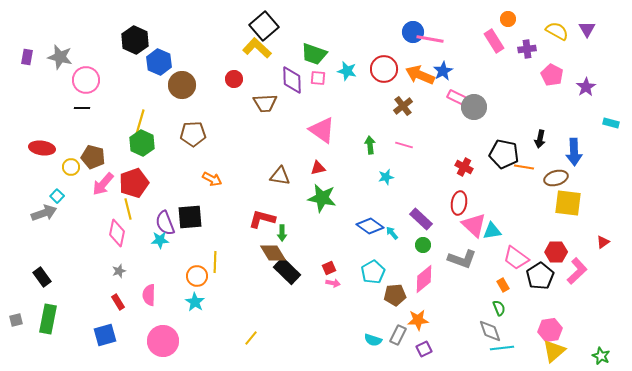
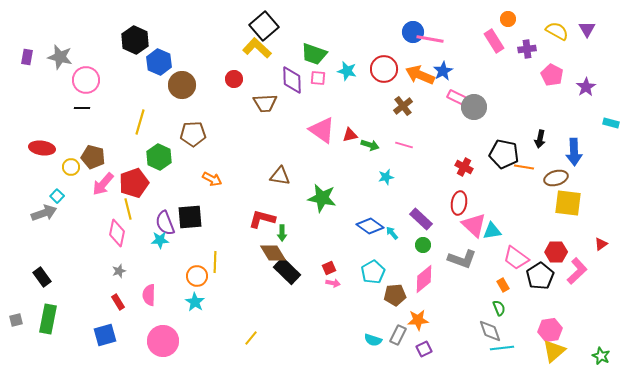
green hexagon at (142, 143): moved 17 px right, 14 px down
green arrow at (370, 145): rotated 114 degrees clockwise
red triangle at (318, 168): moved 32 px right, 33 px up
red triangle at (603, 242): moved 2 px left, 2 px down
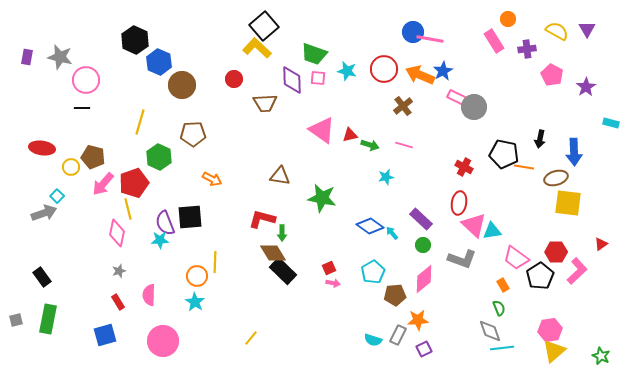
black rectangle at (287, 271): moved 4 px left
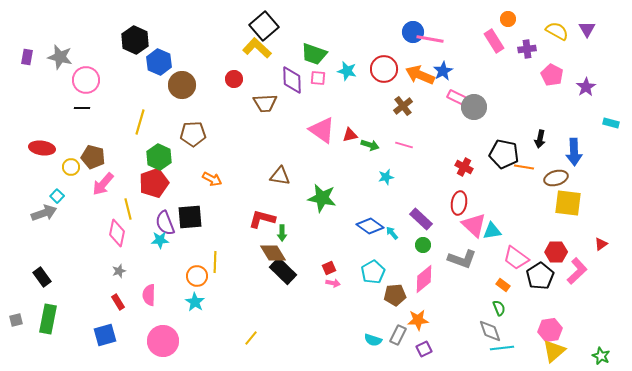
red pentagon at (134, 183): moved 20 px right
orange rectangle at (503, 285): rotated 24 degrees counterclockwise
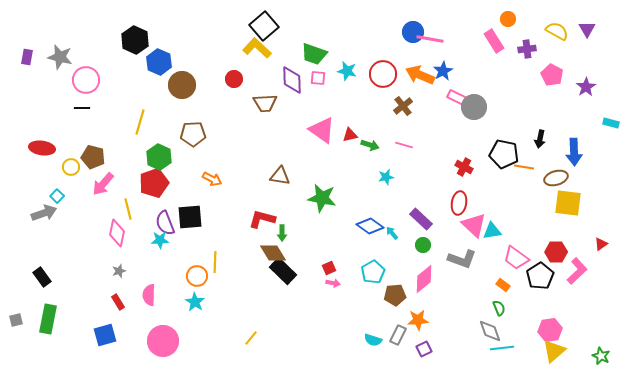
red circle at (384, 69): moved 1 px left, 5 px down
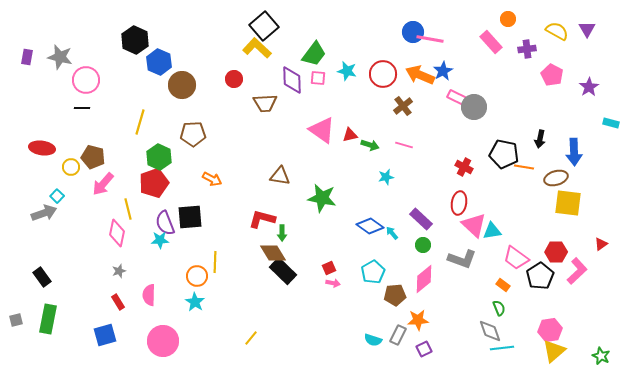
pink rectangle at (494, 41): moved 3 px left, 1 px down; rotated 10 degrees counterclockwise
green trapezoid at (314, 54): rotated 72 degrees counterclockwise
purple star at (586, 87): moved 3 px right
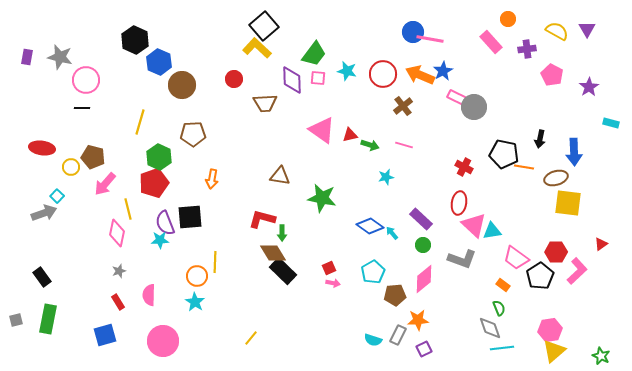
orange arrow at (212, 179): rotated 72 degrees clockwise
pink arrow at (103, 184): moved 2 px right
gray diamond at (490, 331): moved 3 px up
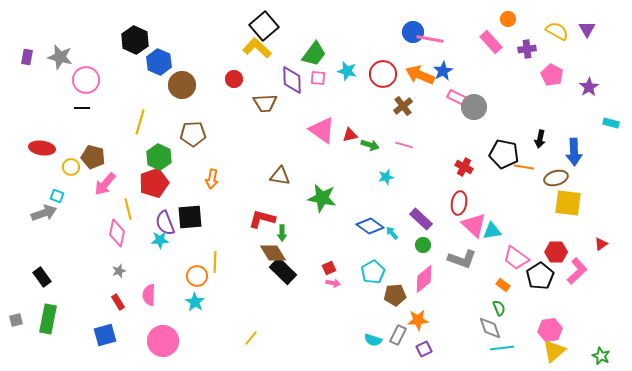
cyan square at (57, 196): rotated 24 degrees counterclockwise
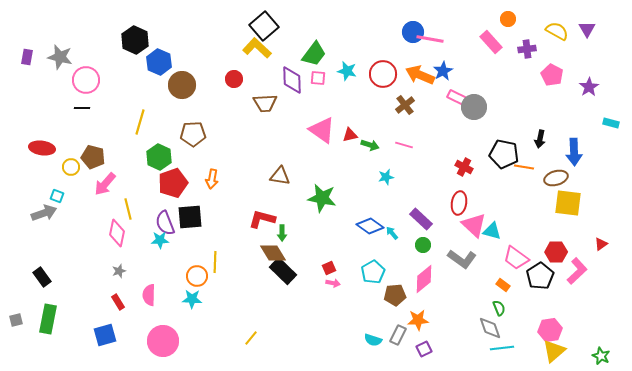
brown cross at (403, 106): moved 2 px right, 1 px up
red pentagon at (154, 183): moved 19 px right
cyan triangle at (492, 231): rotated 24 degrees clockwise
gray L-shape at (462, 259): rotated 16 degrees clockwise
cyan star at (195, 302): moved 3 px left, 3 px up; rotated 30 degrees counterclockwise
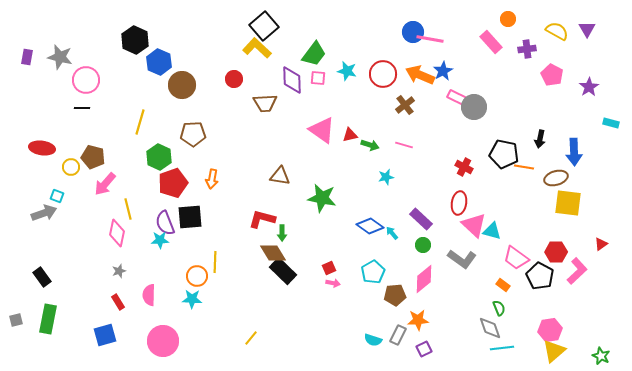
black pentagon at (540, 276): rotated 12 degrees counterclockwise
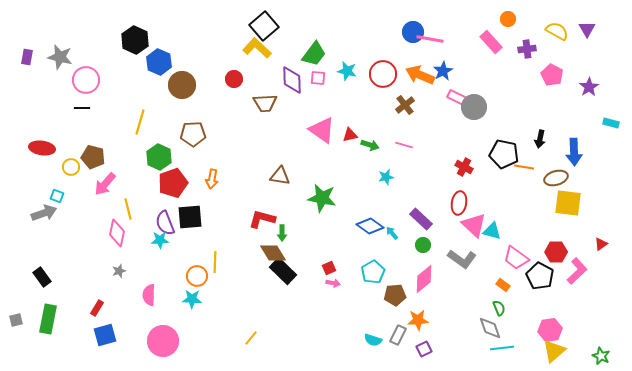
red rectangle at (118, 302): moved 21 px left, 6 px down; rotated 63 degrees clockwise
